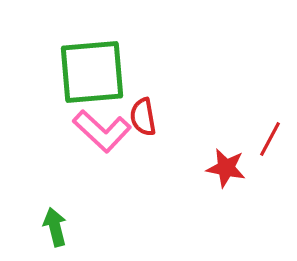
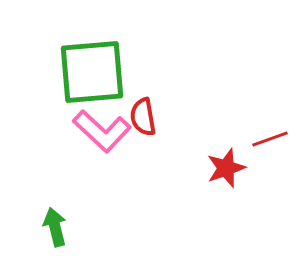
red line: rotated 42 degrees clockwise
red star: rotated 30 degrees counterclockwise
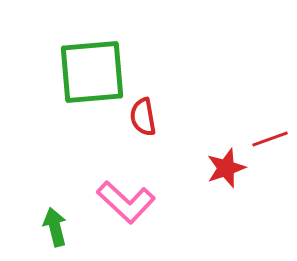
pink L-shape: moved 24 px right, 71 px down
